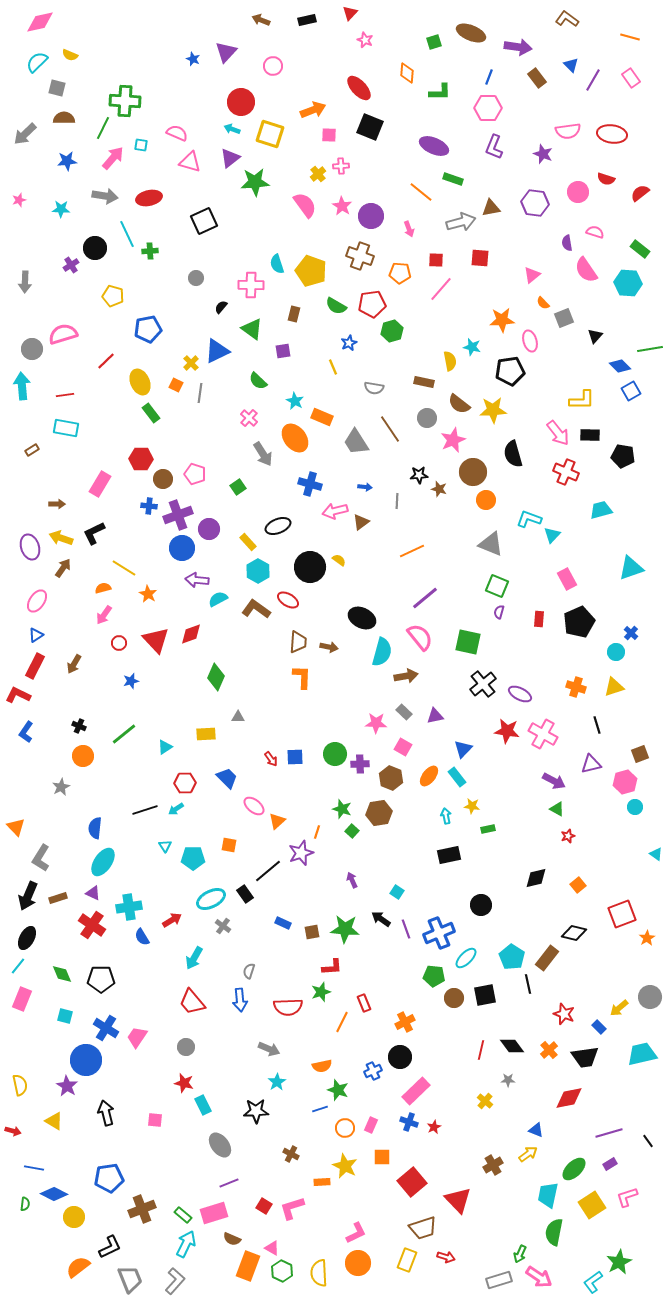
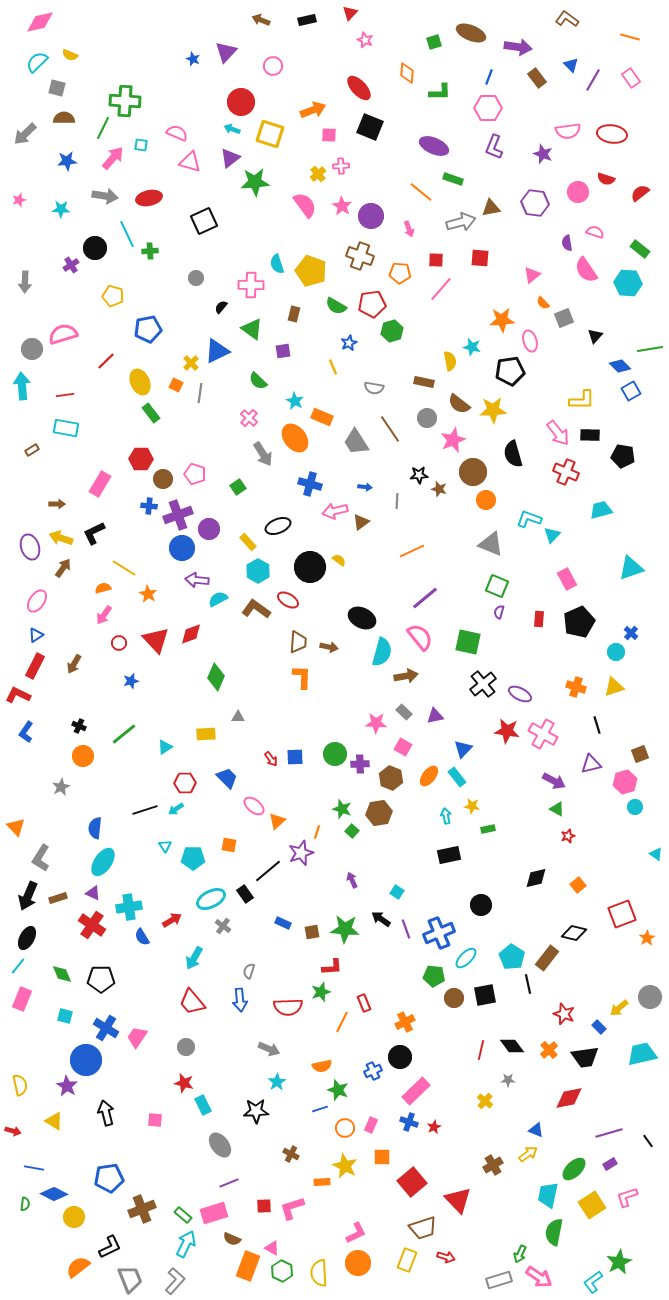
red square at (264, 1206): rotated 35 degrees counterclockwise
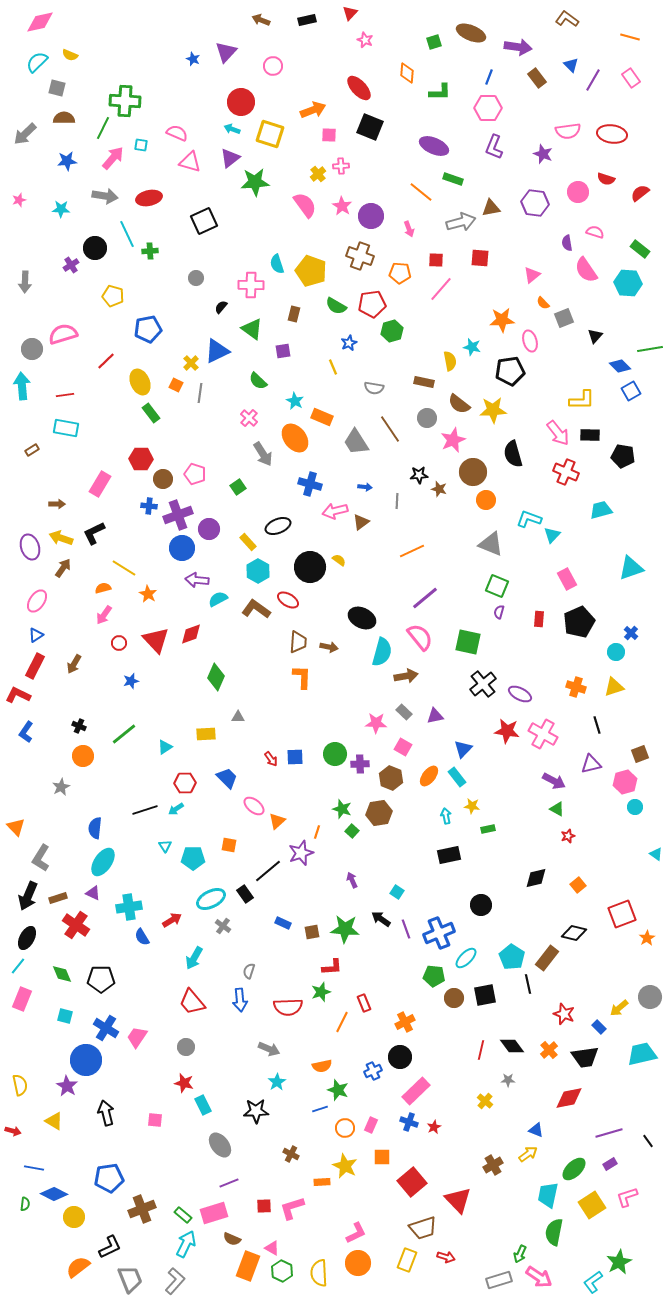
red cross at (92, 925): moved 16 px left
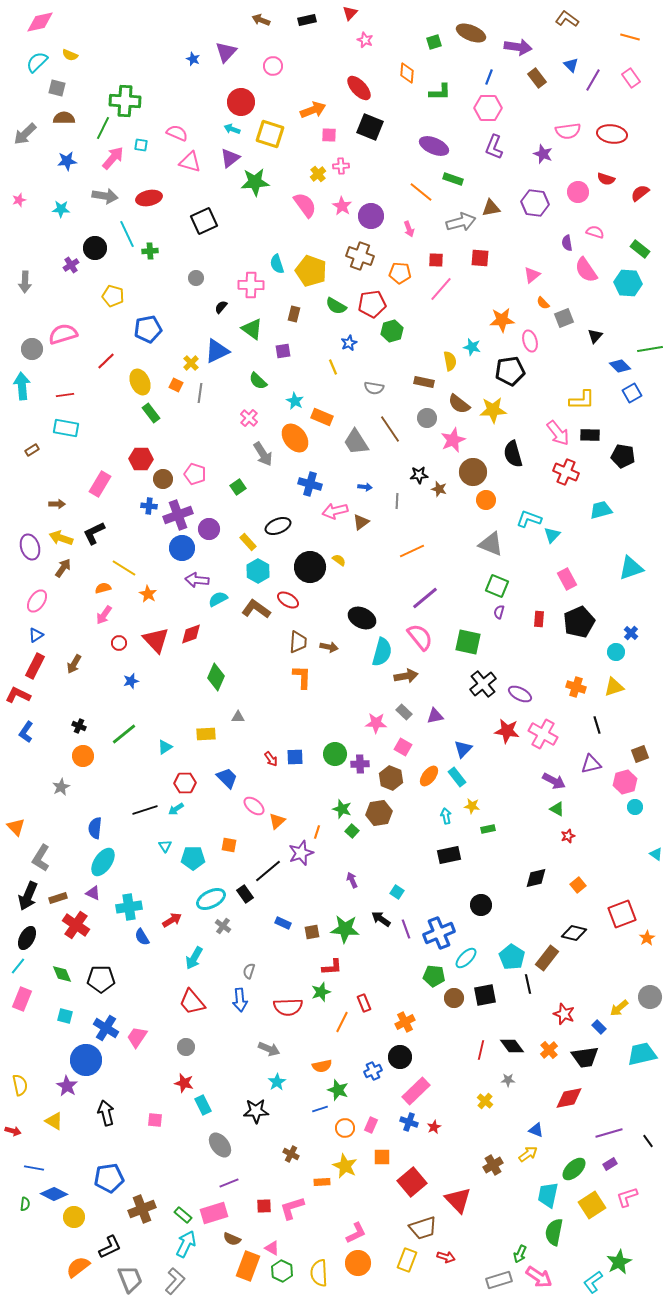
blue square at (631, 391): moved 1 px right, 2 px down
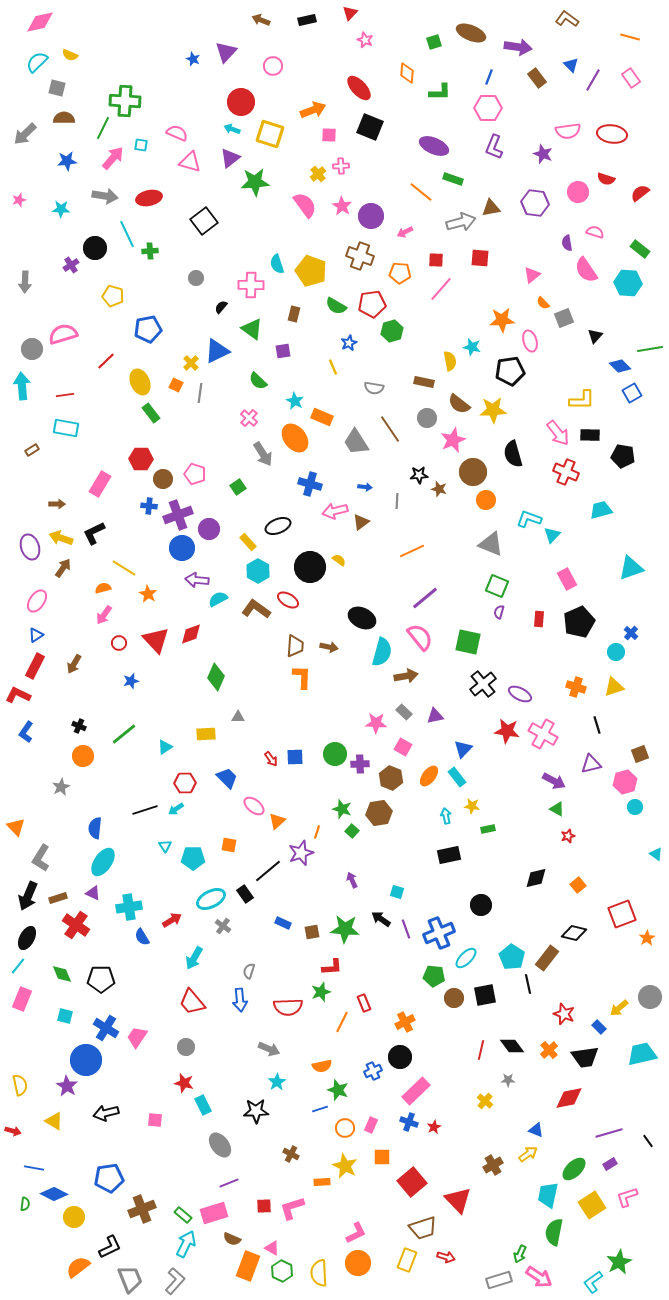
black square at (204, 221): rotated 12 degrees counterclockwise
pink arrow at (409, 229): moved 4 px left, 3 px down; rotated 84 degrees clockwise
brown trapezoid at (298, 642): moved 3 px left, 4 px down
cyan square at (397, 892): rotated 16 degrees counterclockwise
black arrow at (106, 1113): rotated 90 degrees counterclockwise
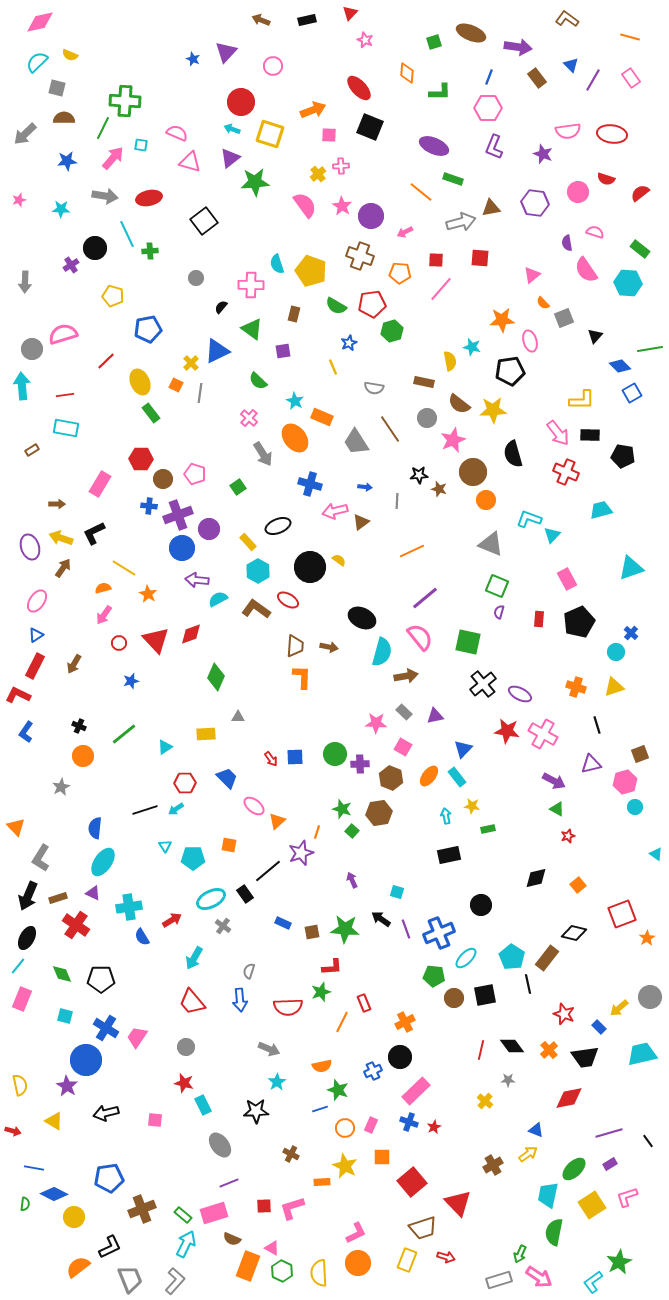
red triangle at (458, 1200): moved 3 px down
